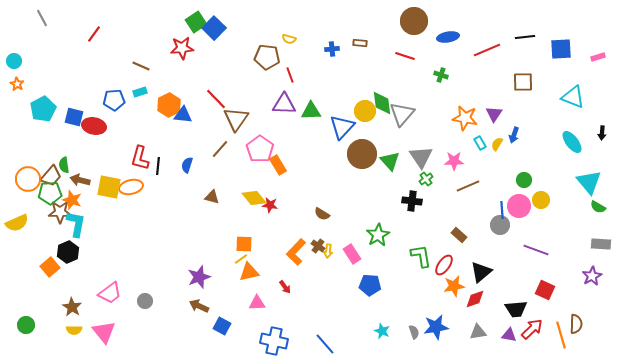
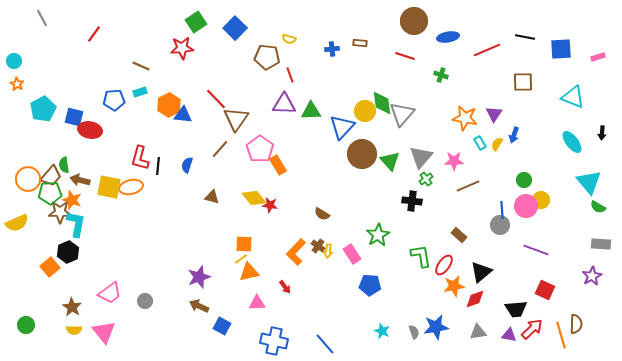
blue square at (214, 28): moved 21 px right
black line at (525, 37): rotated 18 degrees clockwise
red ellipse at (94, 126): moved 4 px left, 4 px down
gray triangle at (421, 157): rotated 15 degrees clockwise
pink circle at (519, 206): moved 7 px right
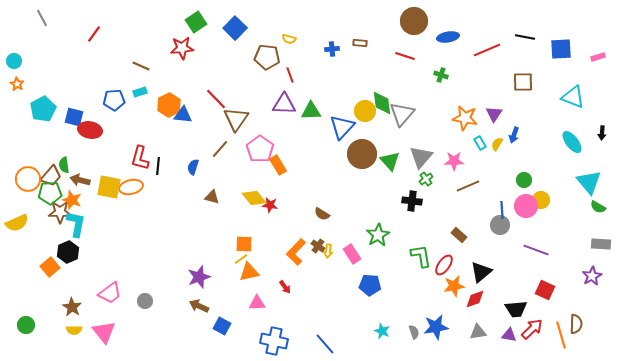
blue semicircle at (187, 165): moved 6 px right, 2 px down
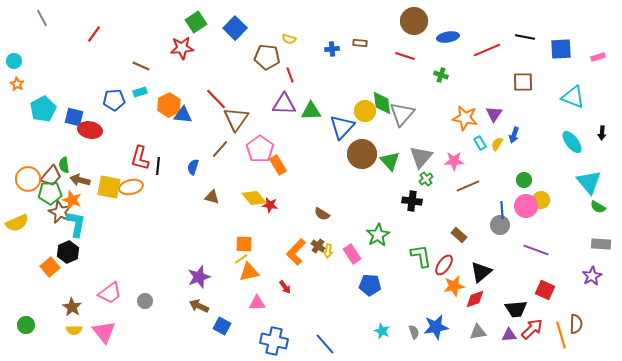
brown star at (60, 212): rotated 25 degrees clockwise
purple triangle at (509, 335): rotated 14 degrees counterclockwise
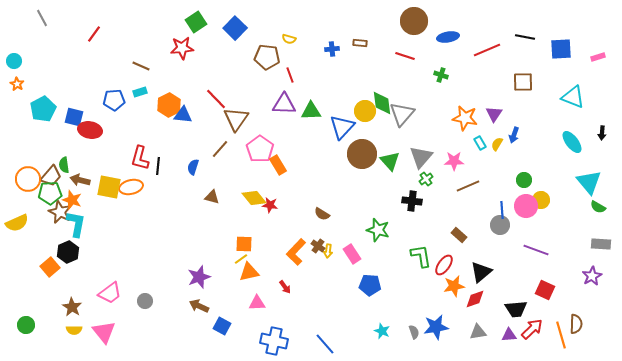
green star at (378, 235): moved 5 px up; rotated 25 degrees counterclockwise
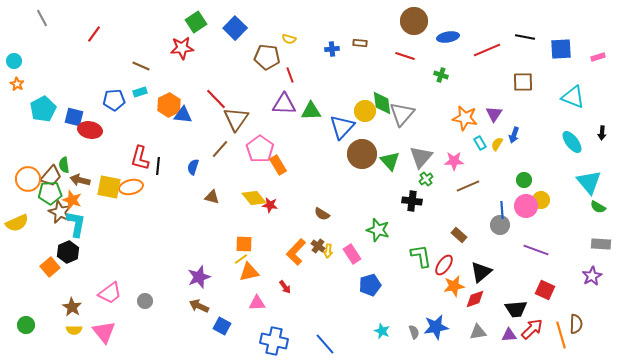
blue pentagon at (370, 285): rotated 20 degrees counterclockwise
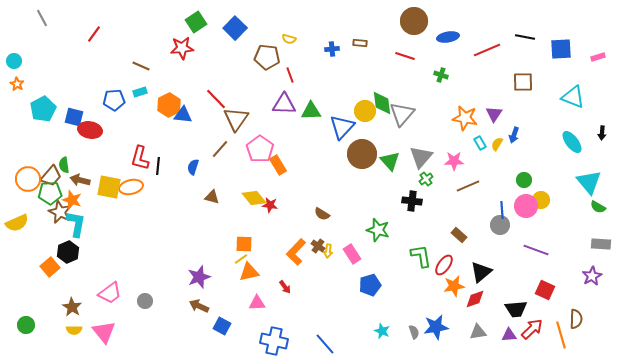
brown semicircle at (576, 324): moved 5 px up
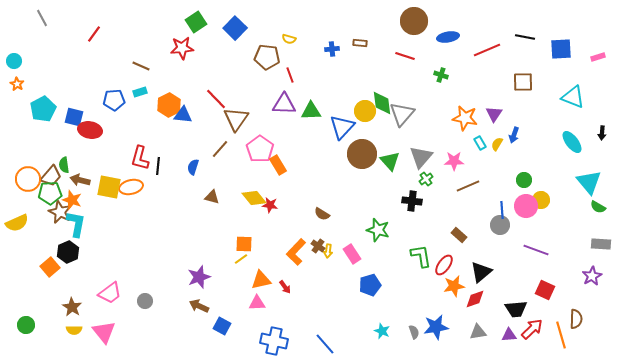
orange triangle at (249, 272): moved 12 px right, 8 px down
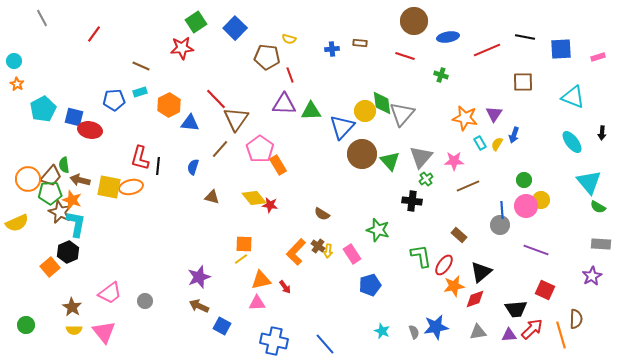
blue triangle at (183, 115): moved 7 px right, 8 px down
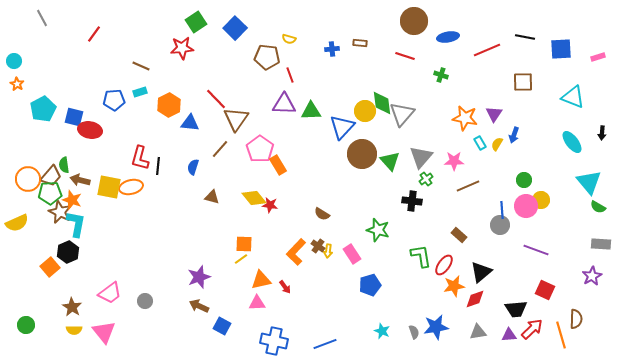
blue line at (325, 344): rotated 70 degrees counterclockwise
